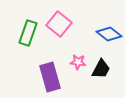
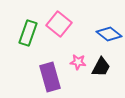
black trapezoid: moved 2 px up
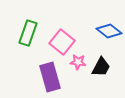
pink square: moved 3 px right, 18 px down
blue diamond: moved 3 px up
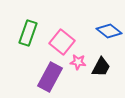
purple rectangle: rotated 44 degrees clockwise
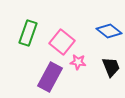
black trapezoid: moved 10 px right; rotated 50 degrees counterclockwise
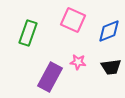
blue diamond: rotated 60 degrees counterclockwise
pink square: moved 11 px right, 22 px up; rotated 15 degrees counterclockwise
black trapezoid: rotated 105 degrees clockwise
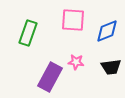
pink square: rotated 20 degrees counterclockwise
blue diamond: moved 2 px left
pink star: moved 2 px left
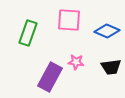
pink square: moved 4 px left
blue diamond: rotated 45 degrees clockwise
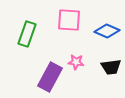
green rectangle: moved 1 px left, 1 px down
